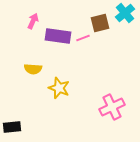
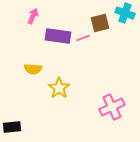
cyan cross: rotated 30 degrees counterclockwise
pink arrow: moved 5 px up
yellow star: rotated 15 degrees clockwise
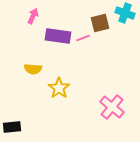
pink cross: rotated 25 degrees counterclockwise
